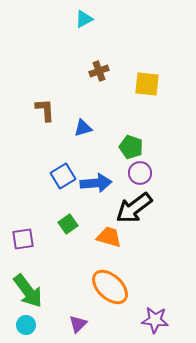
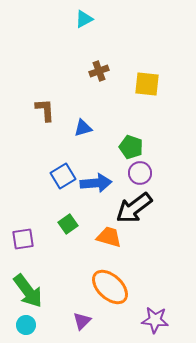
purple triangle: moved 4 px right, 3 px up
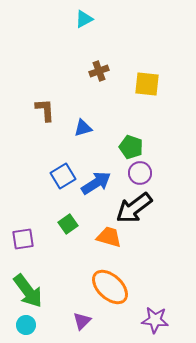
blue arrow: rotated 28 degrees counterclockwise
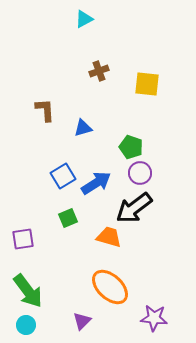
green square: moved 6 px up; rotated 12 degrees clockwise
purple star: moved 1 px left, 2 px up
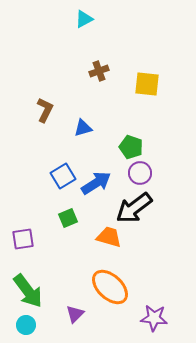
brown L-shape: rotated 30 degrees clockwise
purple triangle: moved 7 px left, 7 px up
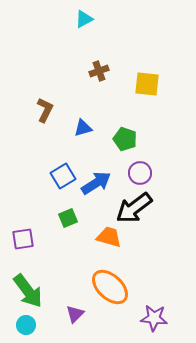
green pentagon: moved 6 px left, 8 px up
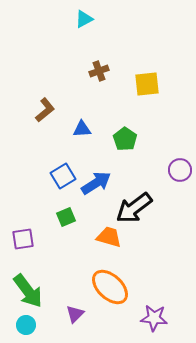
yellow square: rotated 12 degrees counterclockwise
brown L-shape: rotated 25 degrees clockwise
blue triangle: moved 1 px left, 1 px down; rotated 12 degrees clockwise
green pentagon: rotated 15 degrees clockwise
purple circle: moved 40 px right, 3 px up
green square: moved 2 px left, 1 px up
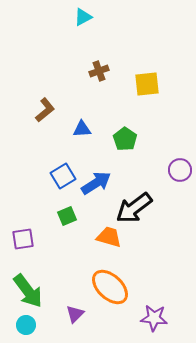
cyan triangle: moved 1 px left, 2 px up
green square: moved 1 px right, 1 px up
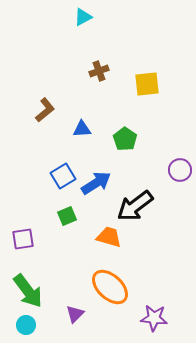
black arrow: moved 1 px right, 2 px up
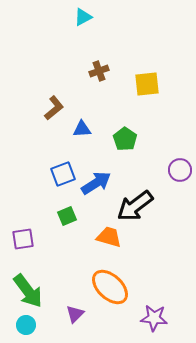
brown L-shape: moved 9 px right, 2 px up
blue square: moved 2 px up; rotated 10 degrees clockwise
